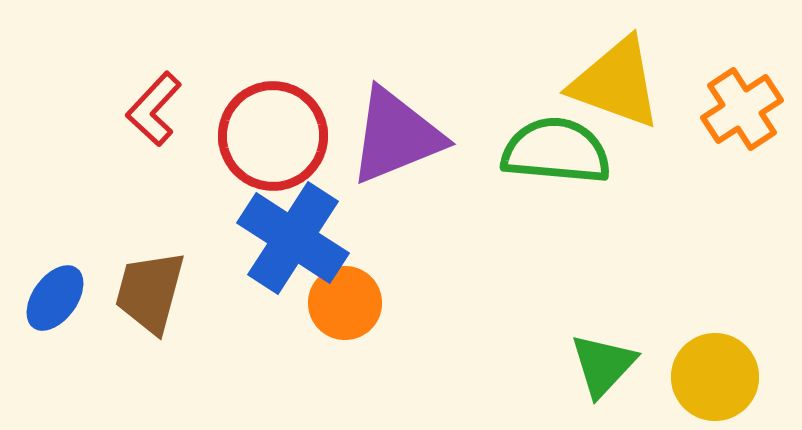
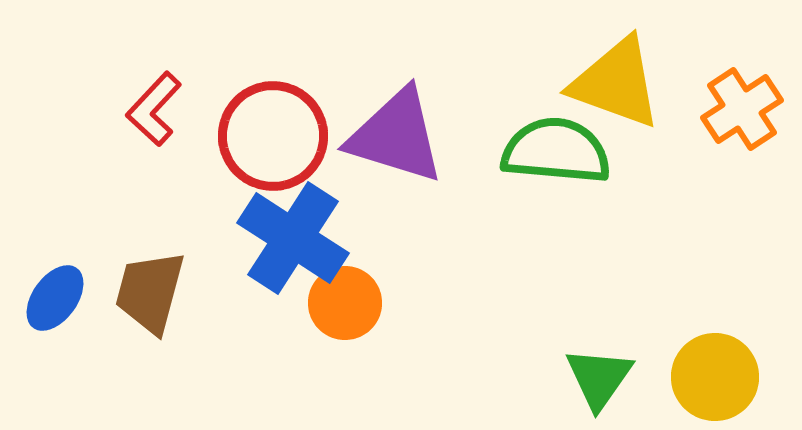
purple triangle: rotated 39 degrees clockwise
green triangle: moved 4 px left, 13 px down; rotated 8 degrees counterclockwise
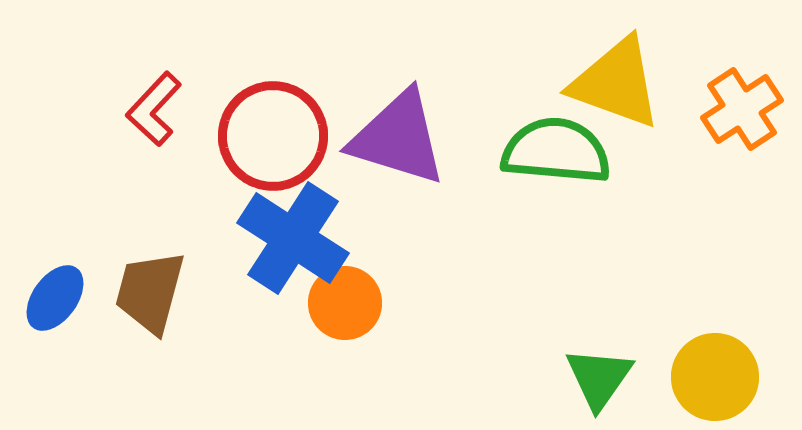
purple triangle: moved 2 px right, 2 px down
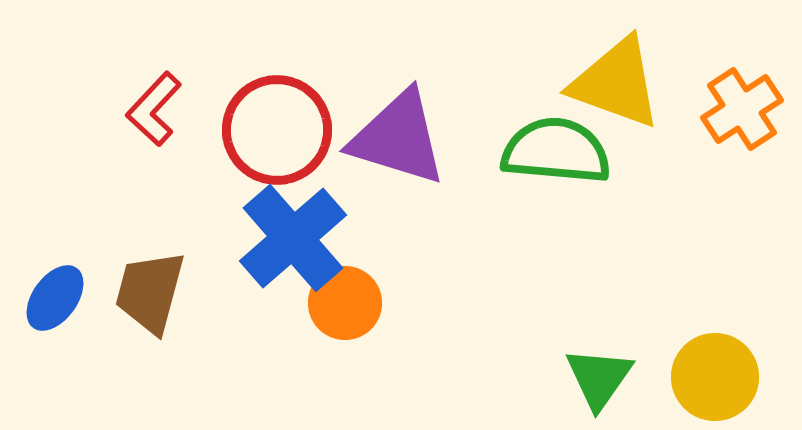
red circle: moved 4 px right, 6 px up
blue cross: rotated 16 degrees clockwise
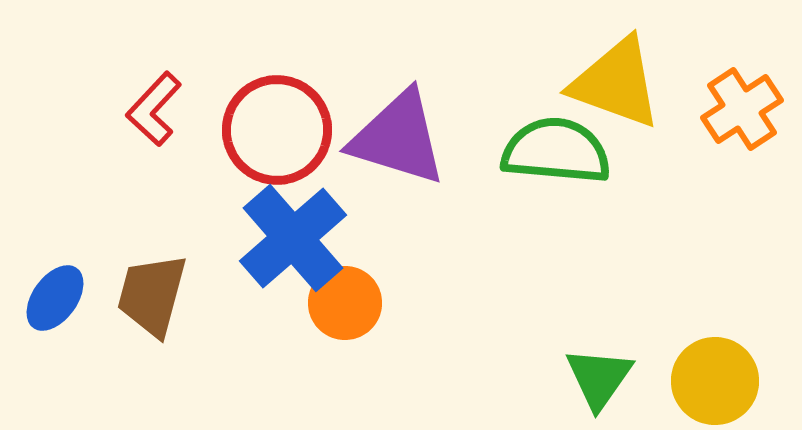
brown trapezoid: moved 2 px right, 3 px down
yellow circle: moved 4 px down
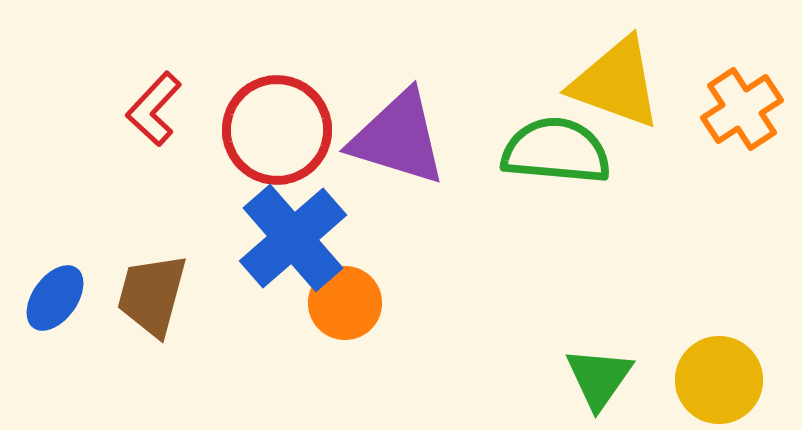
yellow circle: moved 4 px right, 1 px up
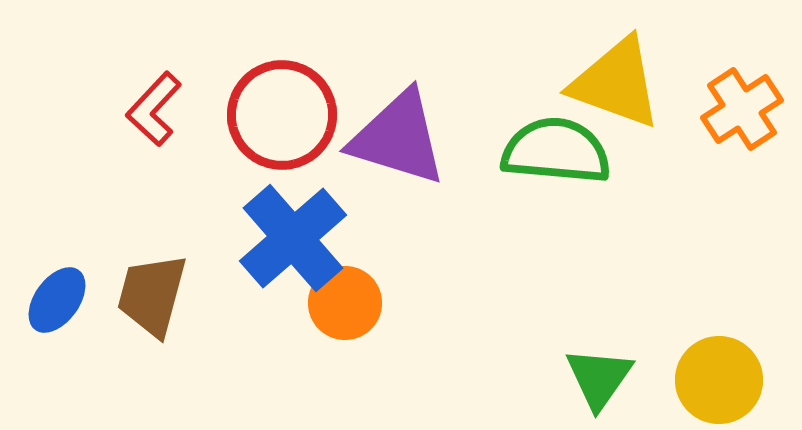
red circle: moved 5 px right, 15 px up
blue ellipse: moved 2 px right, 2 px down
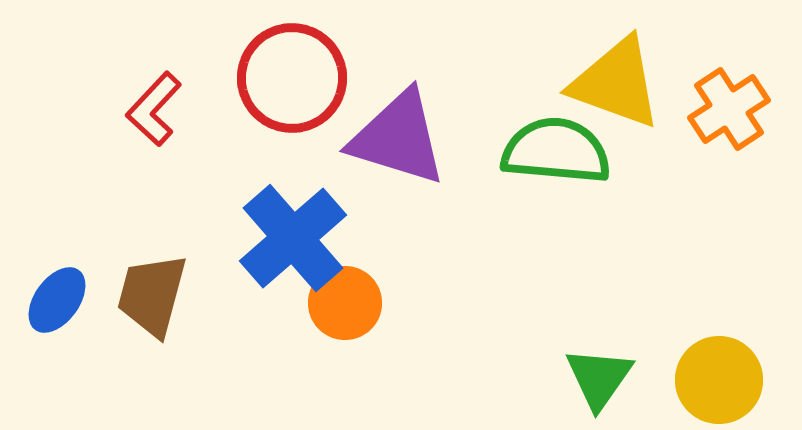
orange cross: moved 13 px left
red circle: moved 10 px right, 37 px up
